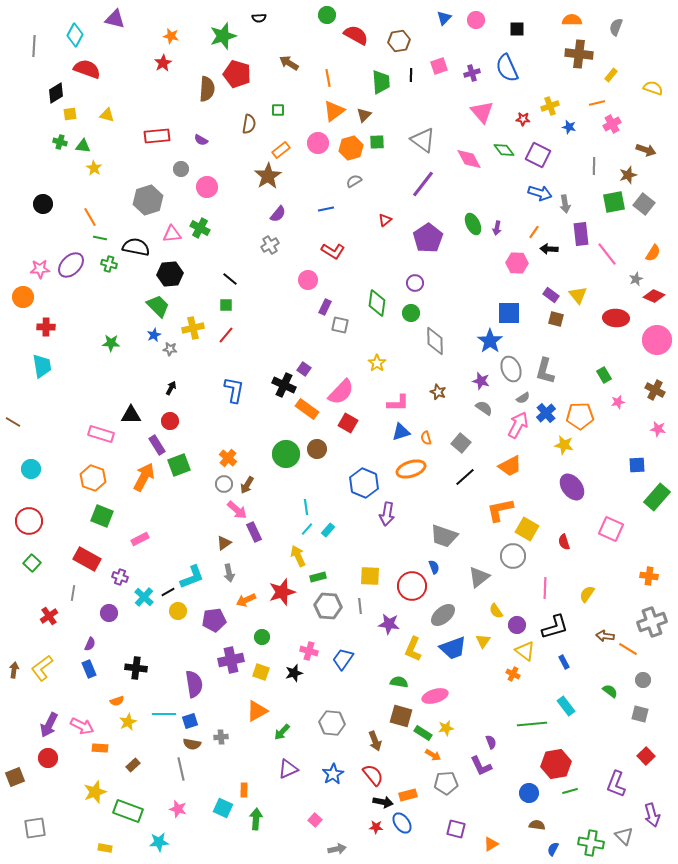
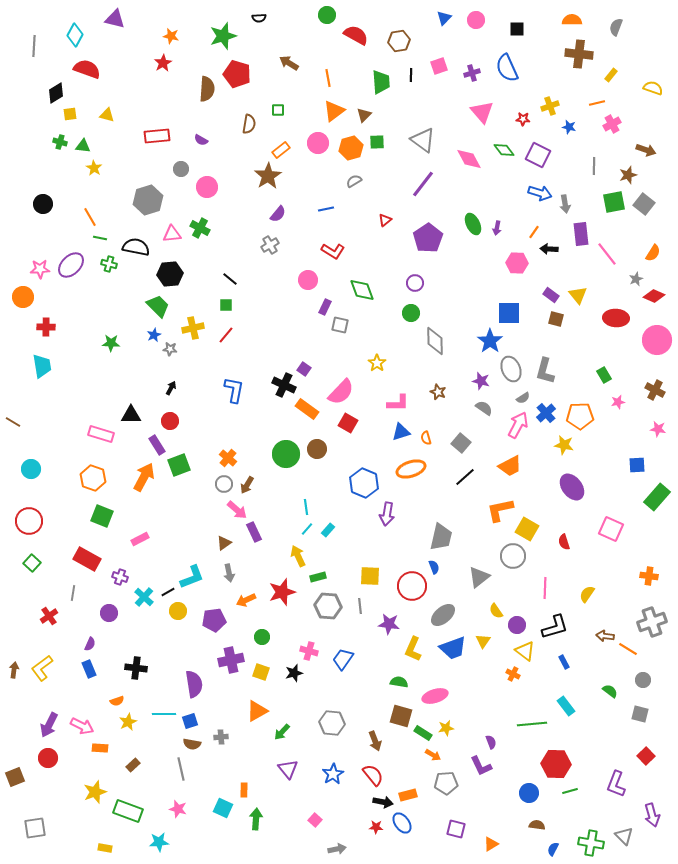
green diamond at (377, 303): moved 15 px left, 13 px up; rotated 28 degrees counterclockwise
gray trapezoid at (444, 536): moved 3 px left, 1 px down; rotated 96 degrees counterclockwise
red hexagon at (556, 764): rotated 12 degrees clockwise
purple triangle at (288, 769): rotated 45 degrees counterclockwise
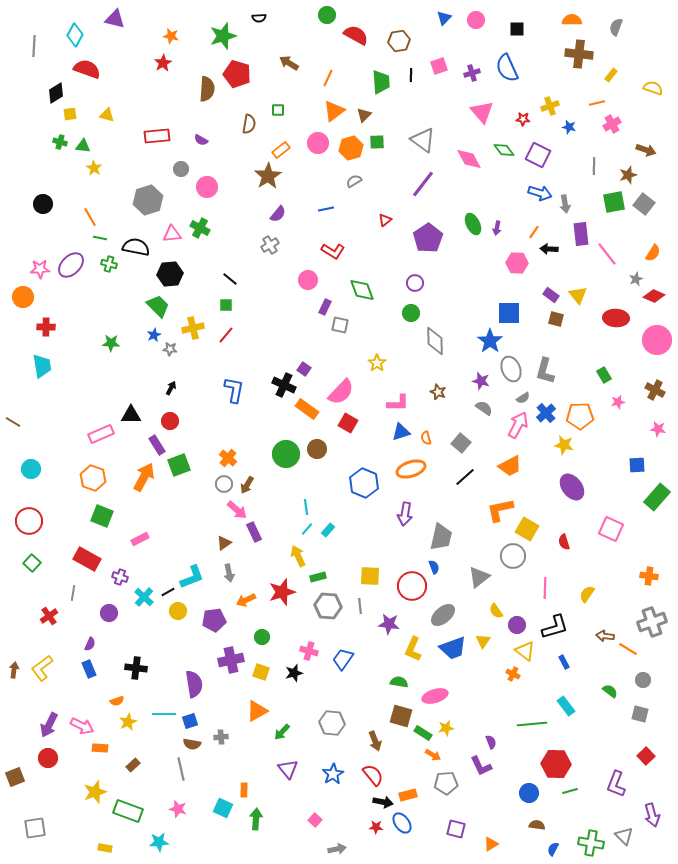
orange line at (328, 78): rotated 36 degrees clockwise
pink rectangle at (101, 434): rotated 40 degrees counterclockwise
purple arrow at (387, 514): moved 18 px right
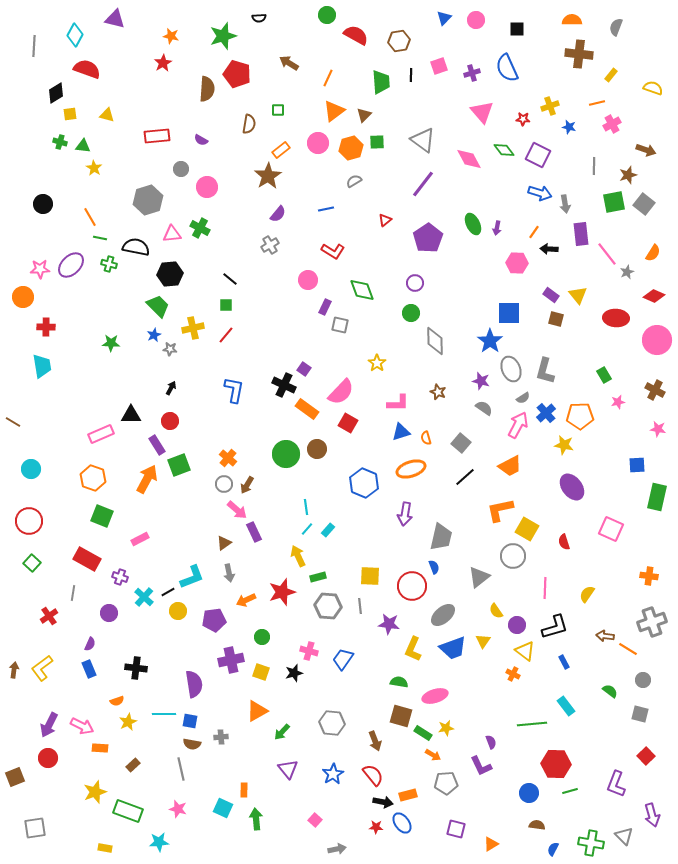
gray star at (636, 279): moved 9 px left, 7 px up
orange arrow at (144, 477): moved 3 px right, 2 px down
green rectangle at (657, 497): rotated 28 degrees counterclockwise
blue square at (190, 721): rotated 28 degrees clockwise
green arrow at (256, 819): rotated 10 degrees counterclockwise
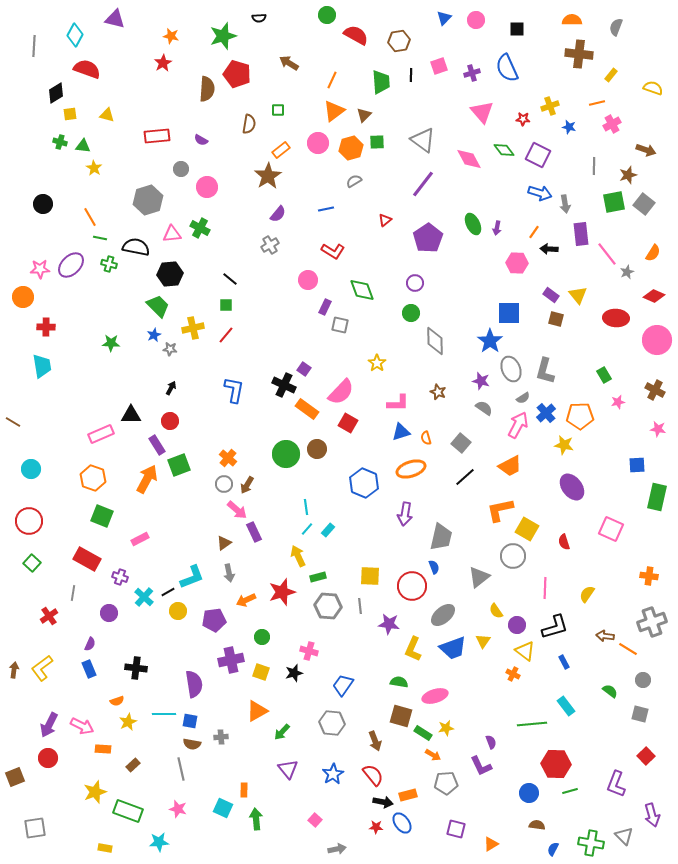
orange line at (328, 78): moved 4 px right, 2 px down
blue trapezoid at (343, 659): moved 26 px down
orange rectangle at (100, 748): moved 3 px right, 1 px down
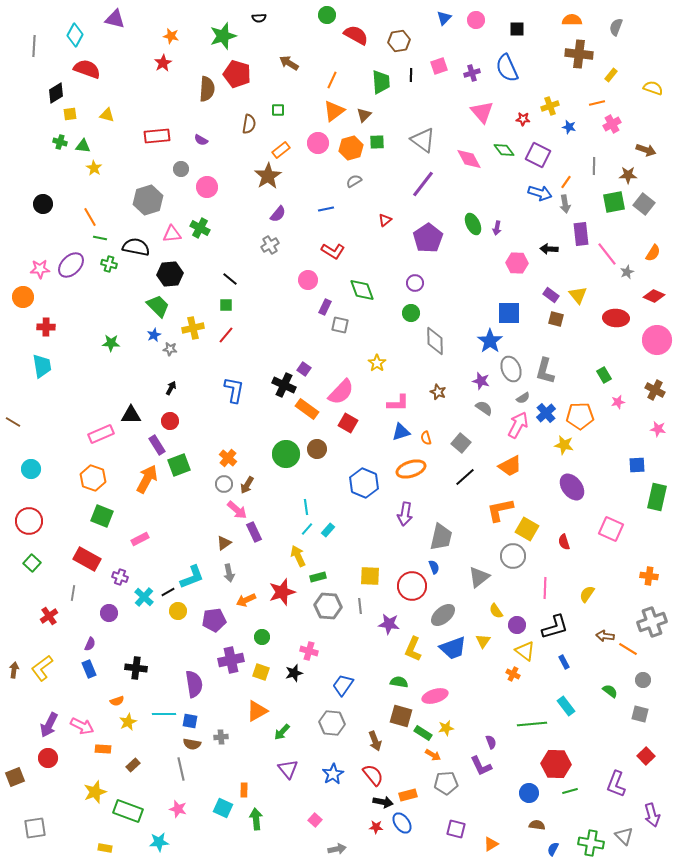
brown star at (628, 175): rotated 18 degrees clockwise
orange line at (534, 232): moved 32 px right, 50 px up
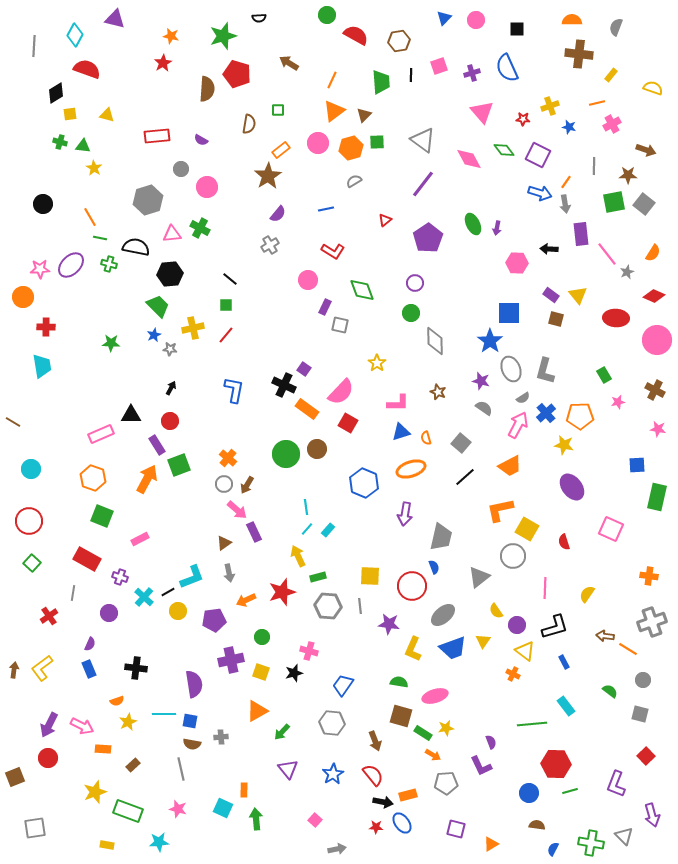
yellow rectangle at (105, 848): moved 2 px right, 3 px up
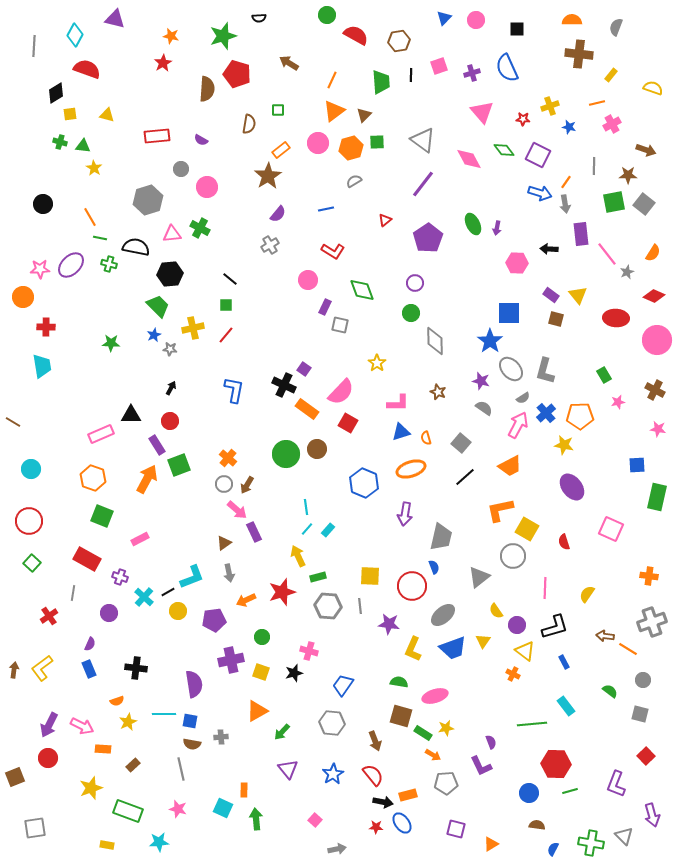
gray ellipse at (511, 369): rotated 20 degrees counterclockwise
yellow star at (95, 792): moved 4 px left, 4 px up
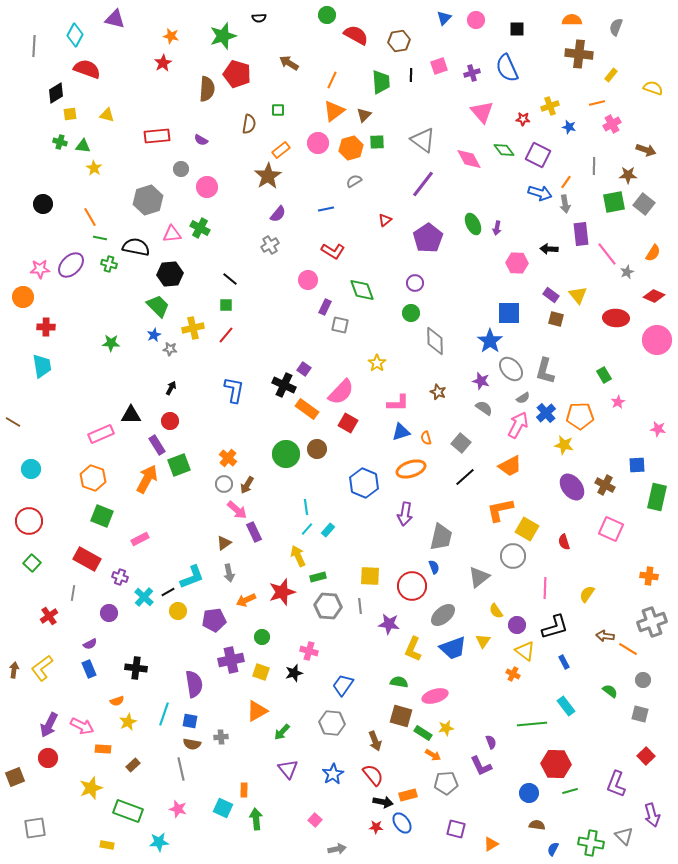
brown cross at (655, 390): moved 50 px left, 95 px down
pink star at (618, 402): rotated 16 degrees counterclockwise
purple semicircle at (90, 644): rotated 40 degrees clockwise
cyan line at (164, 714): rotated 70 degrees counterclockwise
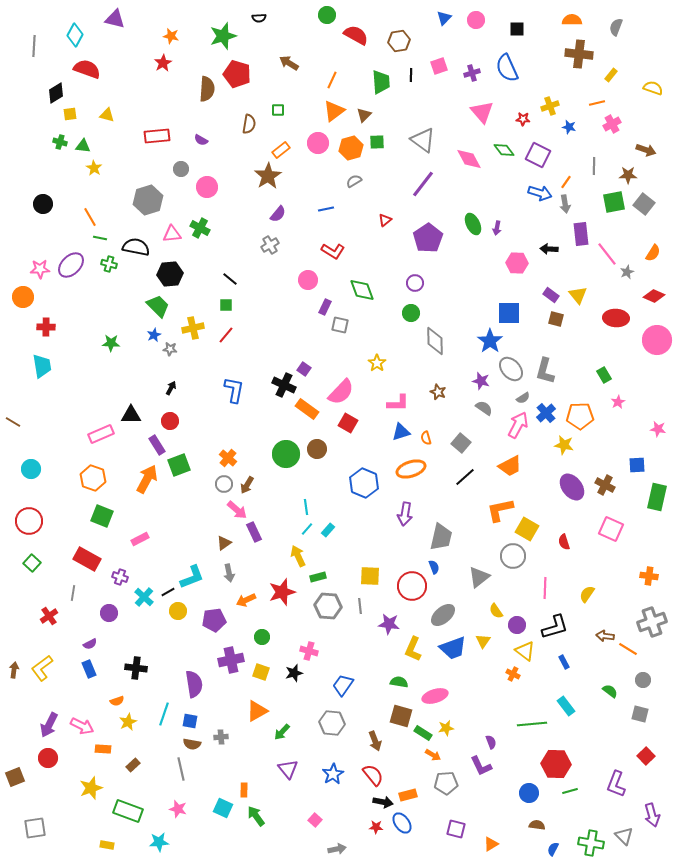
green arrow at (256, 819): moved 3 px up; rotated 30 degrees counterclockwise
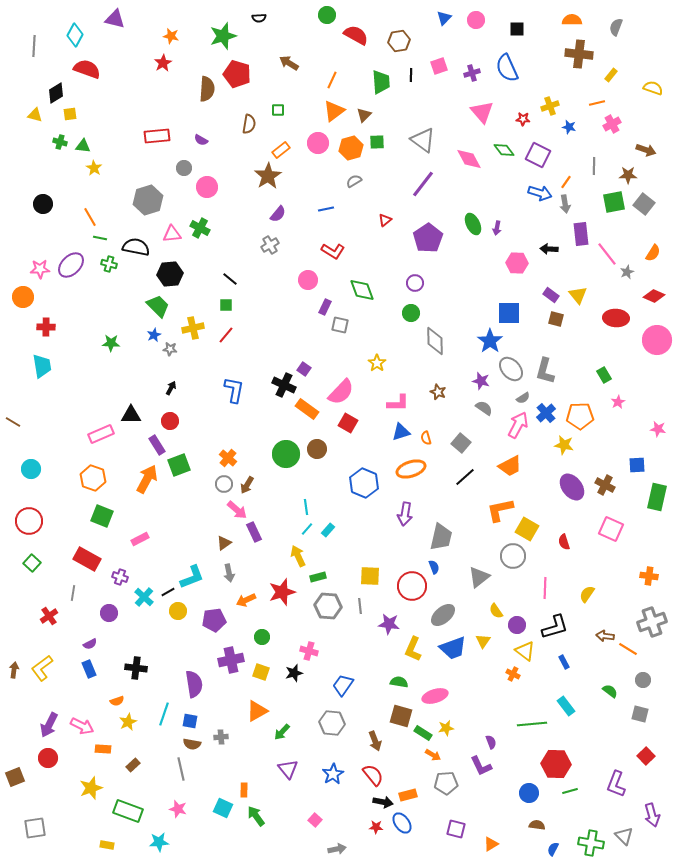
yellow triangle at (107, 115): moved 72 px left
gray circle at (181, 169): moved 3 px right, 1 px up
